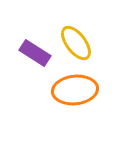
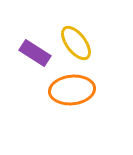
orange ellipse: moved 3 px left
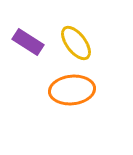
purple rectangle: moved 7 px left, 11 px up
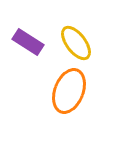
orange ellipse: moved 3 px left, 1 px down; rotated 63 degrees counterclockwise
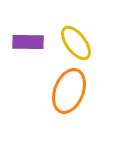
purple rectangle: rotated 32 degrees counterclockwise
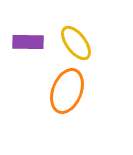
orange ellipse: moved 2 px left
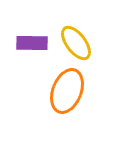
purple rectangle: moved 4 px right, 1 px down
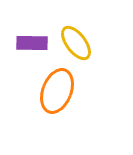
orange ellipse: moved 10 px left
